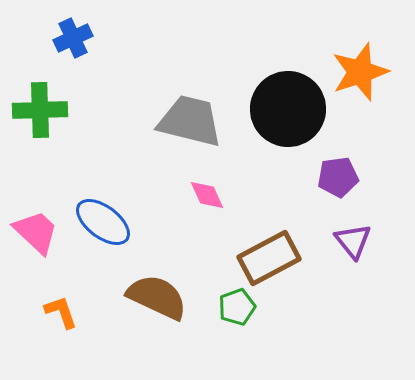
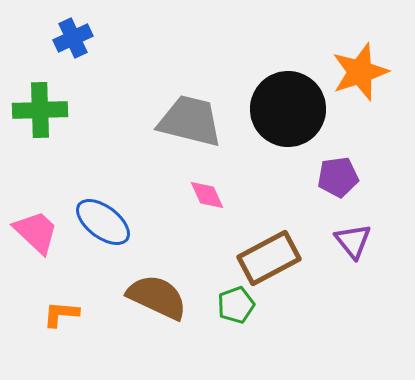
green pentagon: moved 1 px left, 2 px up
orange L-shape: moved 2 px down; rotated 66 degrees counterclockwise
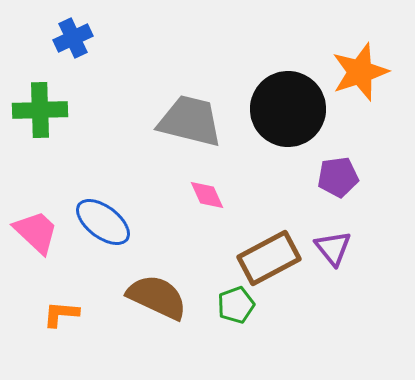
purple triangle: moved 20 px left, 7 px down
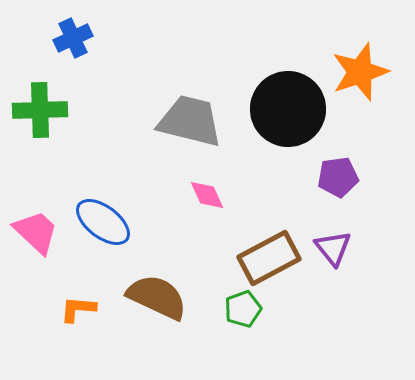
green pentagon: moved 7 px right, 4 px down
orange L-shape: moved 17 px right, 5 px up
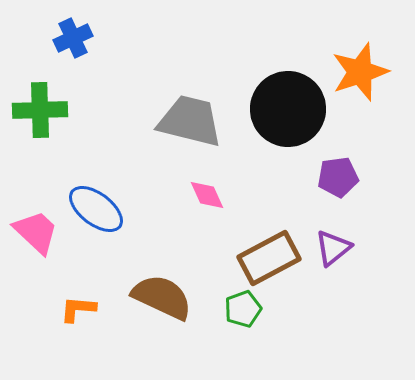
blue ellipse: moved 7 px left, 13 px up
purple triangle: rotated 30 degrees clockwise
brown semicircle: moved 5 px right
